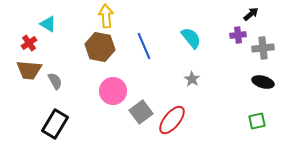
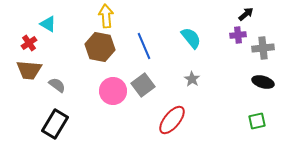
black arrow: moved 5 px left
gray semicircle: moved 2 px right, 4 px down; rotated 24 degrees counterclockwise
gray square: moved 2 px right, 27 px up
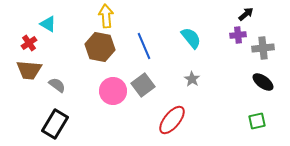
black ellipse: rotated 20 degrees clockwise
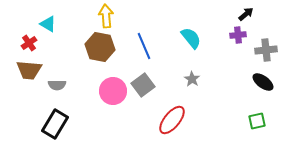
gray cross: moved 3 px right, 2 px down
gray semicircle: rotated 144 degrees clockwise
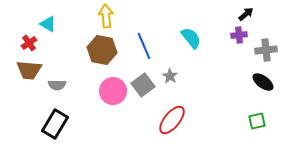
purple cross: moved 1 px right
brown hexagon: moved 2 px right, 3 px down
gray star: moved 22 px left, 3 px up
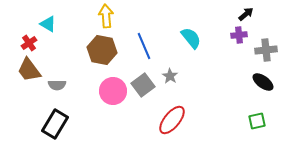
brown trapezoid: rotated 48 degrees clockwise
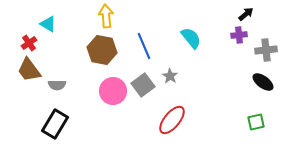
green square: moved 1 px left, 1 px down
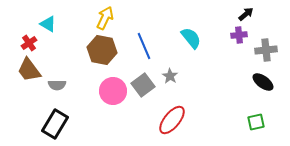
yellow arrow: moved 1 px left, 2 px down; rotated 30 degrees clockwise
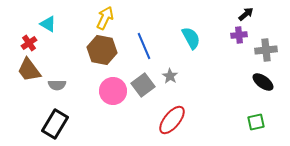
cyan semicircle: rotated 10 degrees clockwise
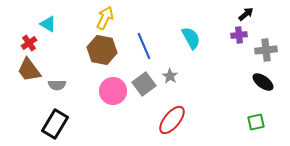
gray square: moved 1 px right, 1 px up
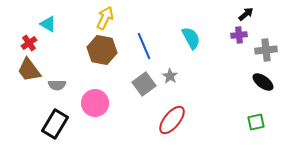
pink circle: moved 18 px left, 12 px down
